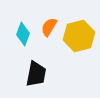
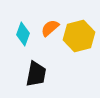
orange semicircle: moved 1 px right, 1 px down; rotated 18 degrees clockwise
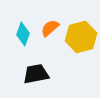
yellow hexagon: moved 2 px right, 1 px down
black trapezoid: rotated 112 degrees counterclockwise
